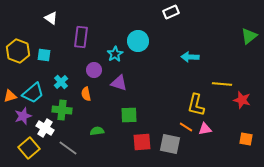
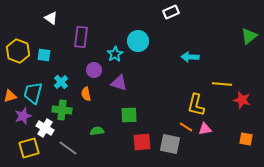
cyan trapezoid: rotated 145 degrees clockwise
yellow square: rotated 25 degrees clockwise
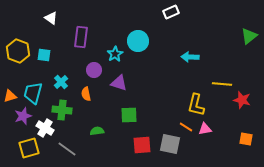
red square: moved 3 px down
gray line: moved 1 px left, 1 px down
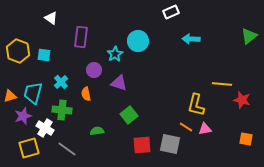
cyan arrow: moved 1 px right, 18 px up
green square: rotated 36 degrees counterclockwise
